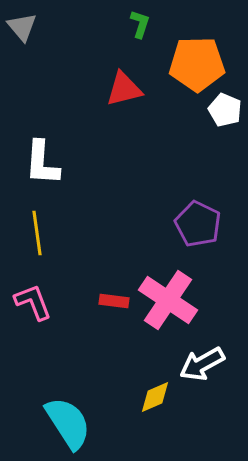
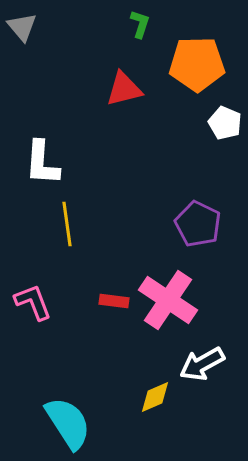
white pentagon: moved 13 px down
yellow line: moved 30 px right, 9 px up
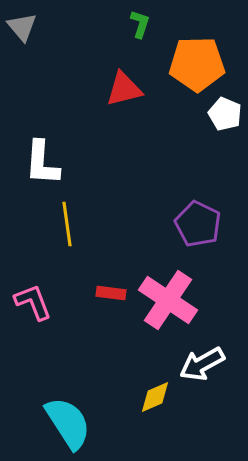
white pentagon: moved 9 px up
red rectangle: moved 3 px left, 8 px up
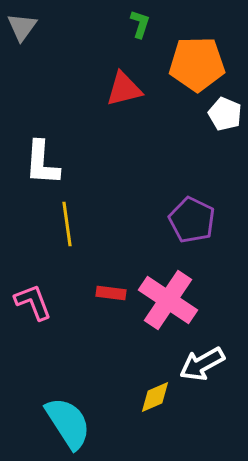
gray triangle: rotated 16 degrees clockwise
purple pentagon: moved 6 px left, 4 px up
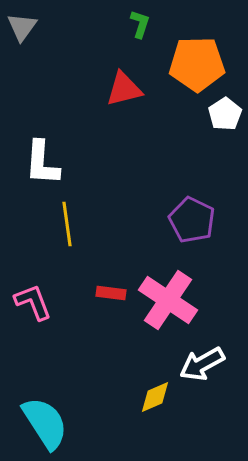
white pentagon: rotated 16 degrees clockwise
cyan semicircle: moved 23 px left
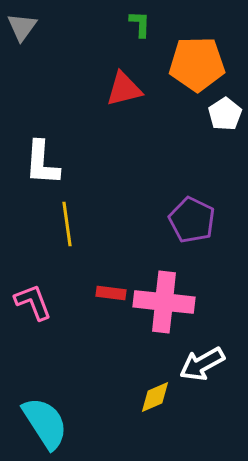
green L-shape: rotated 16 degrees counterclockwise
pink cross: moved 4 px left, 2 px down; rotated 28 degrees counterclockwise
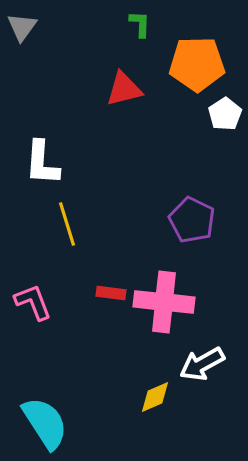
yellow line: rotated 9 degrees counterclockwise
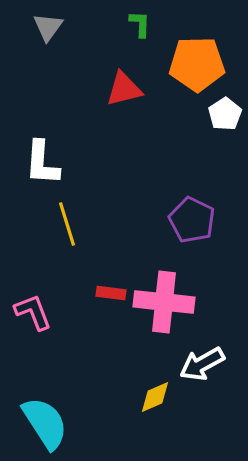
gray triangle: moved 26 px right
pink L-shape: moved 10 px down
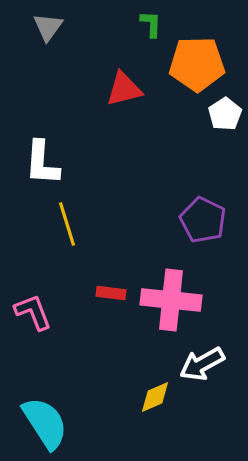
green L-shape: moved 11 px right
purple pentagon: moved 11 px right
pink cross: moved 7 px right, 2 px up
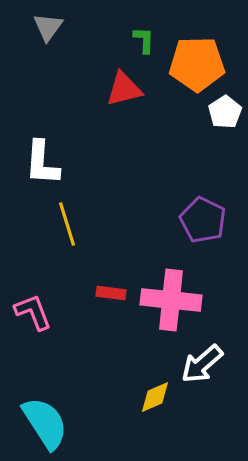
green L-shape: moved 7 px left, 16 px down
white pentagon: moved 2 px up
white arrow: rotated 12 degrees counterclockwise
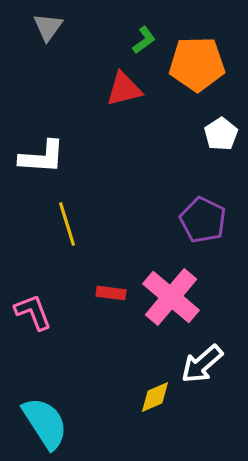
green L-shape: rotated 52 degrees clockwise
white pentagon: moved 4 px left, 22 px down
white L-shape: moved 6 px up; rotated 90 degrees counterclockwise
pink cross: moved 3 px up; rotated 34 degrees clockwise
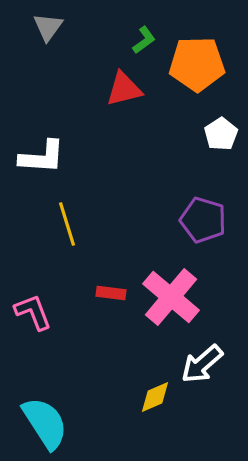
purple pentagon: rotated 9 degrees counterclockwise
